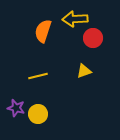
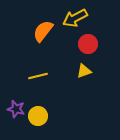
yellow arrow: moved 1 px up; rotated 25 degrees counterclockwise
orange semicircle: rotated 20 degrees clockwise
red circle: moved 5 px left, 6 px down
purple star: moved 1 px down
yellow circle: moved 2 px down
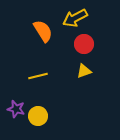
orange semicircle: rotated 110 degrees clockwise
red circle: moved 4 px left
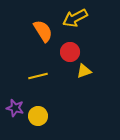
red circle: moved 14 px left, 8 px down
purple star: moved 1 px left, 1 px up
